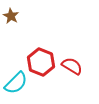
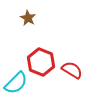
brown star: moved 17 px right, 2 px down
red semicircle: moved 4 px down
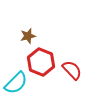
brown star: moved 18 px down; rotated 28 degrees clockwise
red semicircle: rotated 15 degrees clockwise
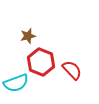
cyan semicircle: rotated 25 degrees clockwise
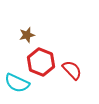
brown star: moved 1 px left, 1 px up
cyan semicircle: moved 1 px right; rotated 45 degrees clockwise
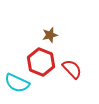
brown star: moved 23 px right
red semicircle: moved 1 px up
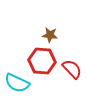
brown star: rotated 21 degrees clockwise
red hexagon: moved 1 px right, 1 px up; rotated 16 degrees counterclockwise
